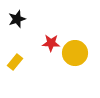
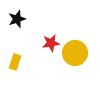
red star: rotated 12 degrees counterclockwise
yellow rectangle: rotated 21 degrees counterclockwise
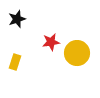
red star: moved 1 px up
yellow circle: moved 2 px right
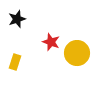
red star: rotated 30 degrees clockwise
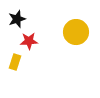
red star: moved 22 px left, 1 px up; rotated 24 degrees counterclockwise
yellow circle: moved 1 px left, 21 px up
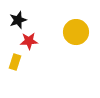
black star: moved 1 px right, 1 px down
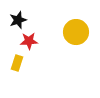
yellow rectangle: moved 2 px right, 1 px down
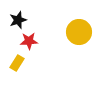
yellow circle: moved 3 px right
yellow rectangle: rotated 14 degrees clockwise
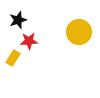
yellow rectangle: moved 4 px left, 5 px up
